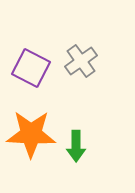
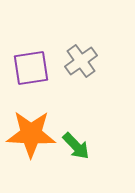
purple square: rotated 36 degrees counterclockwise
green arrow: rotated 44 degrees counterclockwise
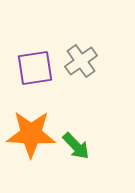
purple square: moved 4 px right
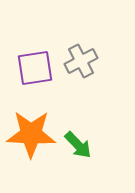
gray cross: rotated 8 degrees clockwise
green arrow: moved 2 px right, 1 px up
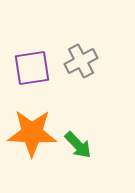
purple square: moved 3 px left
orange star: moved 1 px right, 1 px up
